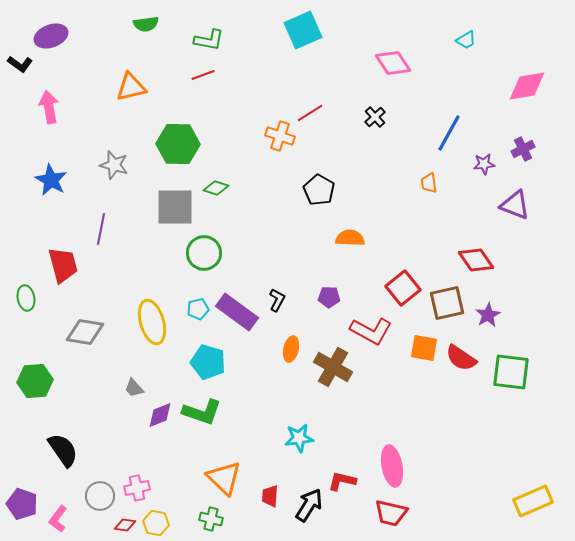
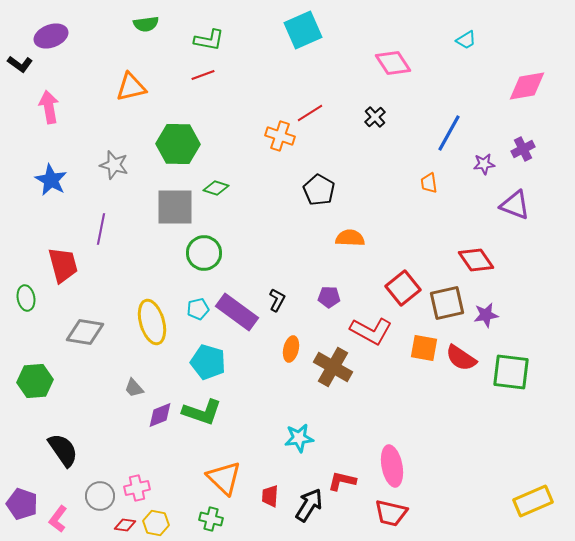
purple star at (488, 315): moved 2 px left; rotated 20 degrees clockwise
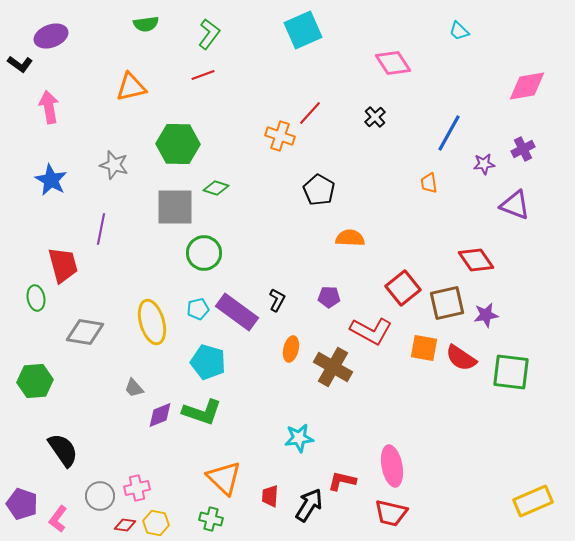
green L-shape at (209, 40): moved 6 px up; rotated 64 degrees counterclockwise
cyan trapezoid at (466, 40): moved 7 px left, 9 px up; rotated 75 degrees clockwise
red line at (310, 113): rotated 16 degrees counterclockwise
green ellipse at (26, 298): moved 10 px right
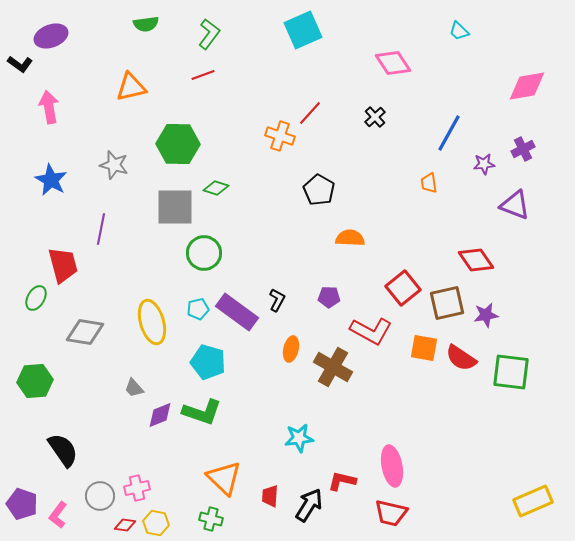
green ellipse at (36, 298): rotated 40 degrees clockwise
pink L-shape at (58, 519): moved 4 px up
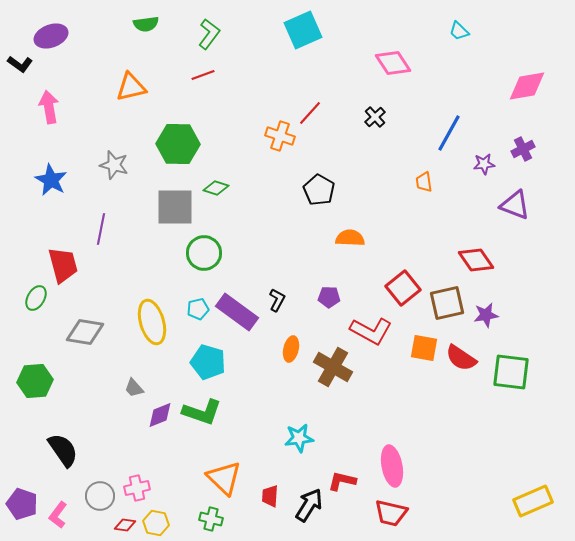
orange trapezoid at (429, 183): moved 5 px left, 1 px up
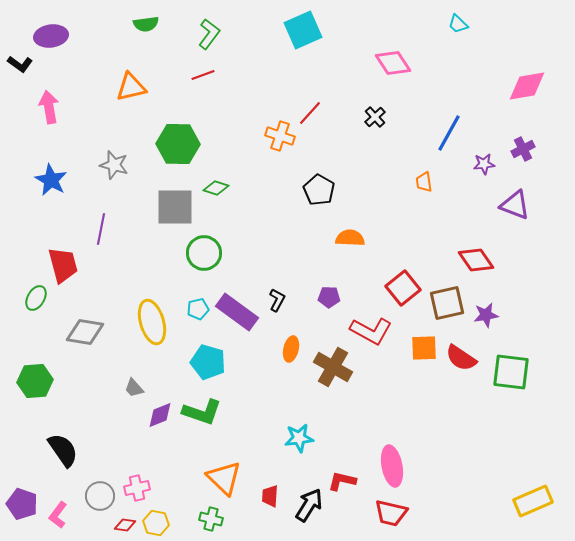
cyan trapezoid at (459, 31): moved 1 px left, 7 px up
purple ellipse at (51, 36): rotated 12 degrees clockwise
orange square at (424, 348): rotated 12 degrees counterclockwise
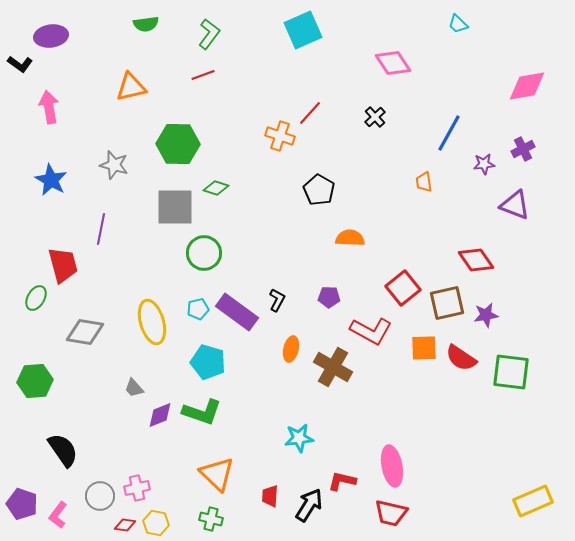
orange triangle at (224, 478): moved 7 px left, 4 px up
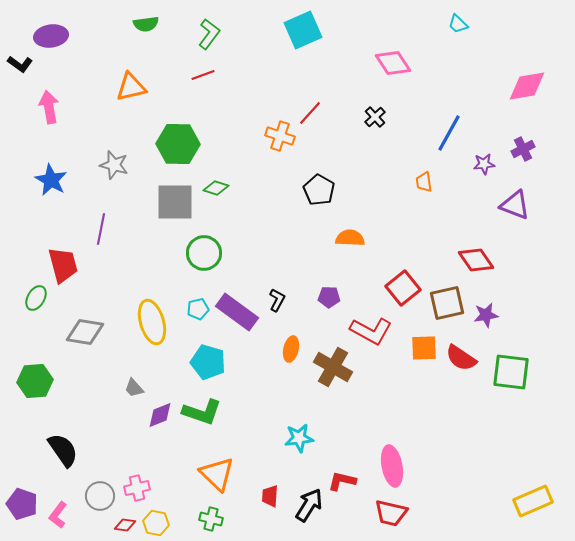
gray square at (175, 207): moved 5 px up
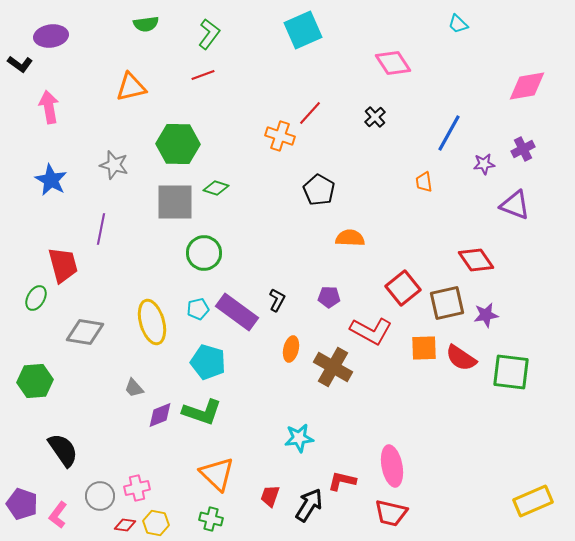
red trapezoid at (270, 496): rotated 15 degrees clockwise
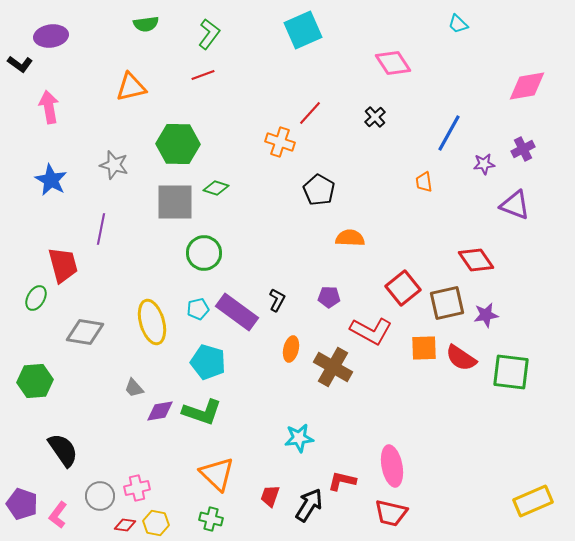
orange cross at (280, 136): moved 6 px down
purple diamond at (160, 415): moved 4 px up; rotated 12 degrees clockwise
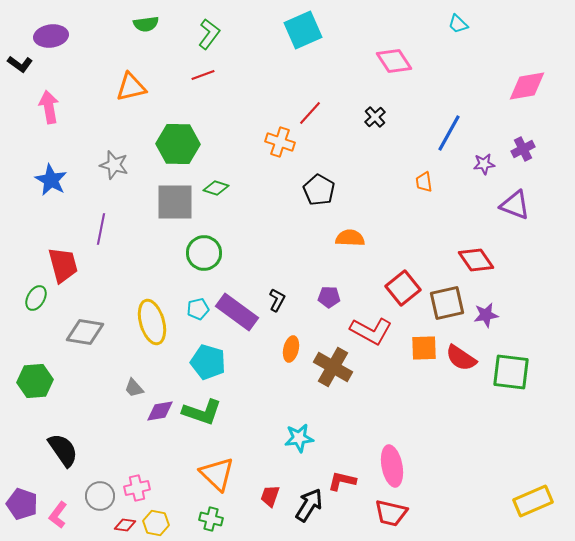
pink diamond at (393, 63): moved 1 px right, 2 px up
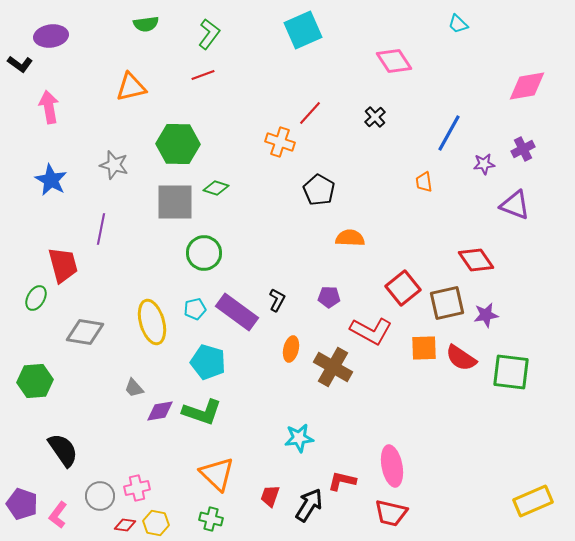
cyan pentagon at (198, 309): moved 3 px left
